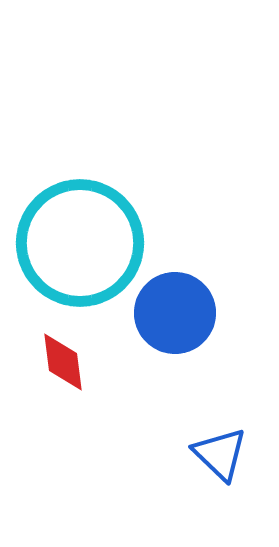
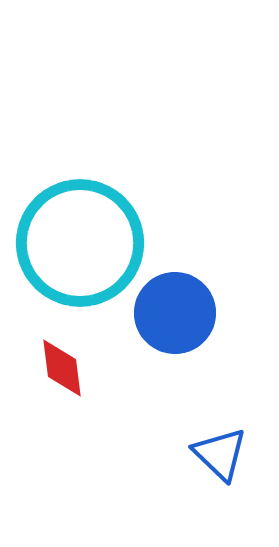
red diamond: moved 1 px left, 6 px down
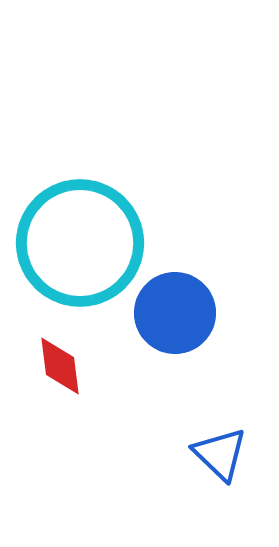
red diamond: moved 2 px left, 2 px up
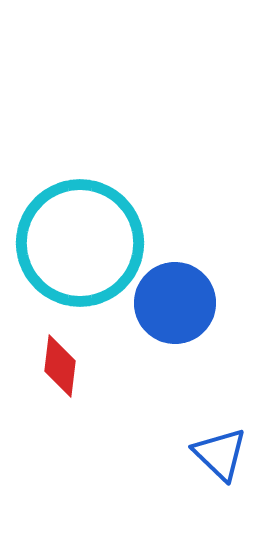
blue circle: moved 10 px up
red diamond: rotated 14 degrees clockwise
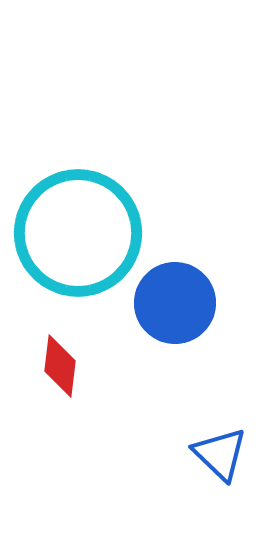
cyan circle: moved 2 px left, 10 px up
